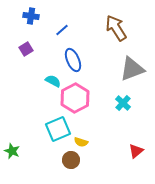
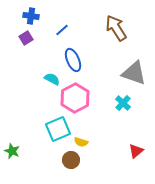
purple square: moved 11 px up
gray triangle: moved 2 px right, 4 px down; rotated 40 degrees clockwise
cyan semicircle: moved 1 px left, 2 px up
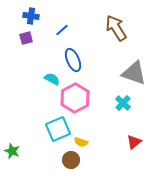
purple square: rotated 16 degrees clockwise
red triangle: moved 2 px left, 9 px up
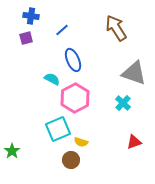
red triangle: rotated 21 degrees clockwise
green star: rotated 14 degrees clockwise
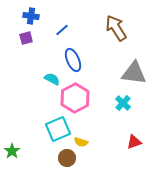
gray triangle: rotated 12 degrees counterclockwise
brown circle: moved 4 px left, 2 px up
